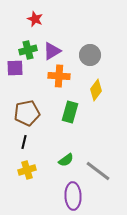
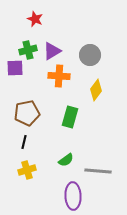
green rectangle: moved 5 px down
gray line: rotated 32 degrees counterclockwise
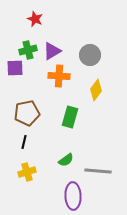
yellow cross: moved 2 px down
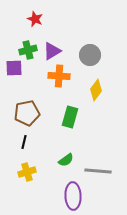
purple square: moved 1 px left
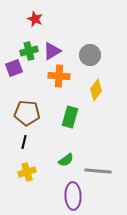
green cross: moved 1 px right, 1 px down
purple square: rotated 18 degrees counterclockwise
brown pentagon: rotated 15 degrees clockwise
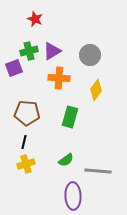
orange cross: moved 2 px down
yellow cross: moved 1 px left, 8 px up
